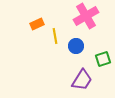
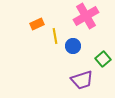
blue circle: moved 3 px left
green square: rotated 21 degrees counterclockwise
purple trapezoid: rotated 40 degrees clockwise
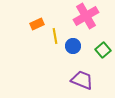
green square: moved 9 px up
purple trapezoid: rotated 140 degrees counterclockwise
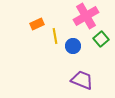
green square: moved 2 px left, 11 px up
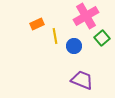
green square: moved 1 px right, 1 px up
blue circle: moved 1 px right
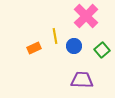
pink cross: rotated 15 degrees counterclockwise
orange rectangle: moved 3 px left, 24 px down
green square: moved 12 px down
purple trapezoid: rotated 20 degrees counterclockwise
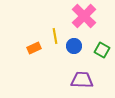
pink cross: moved 2 px left
green square: rotated 21 degrees counterclockwise
